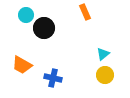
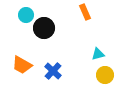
cyan triangle: moved 5 px left; rotated 24 degrees clockwise
blue cross: moved 7 px up; rotated 30 degrees clockwise
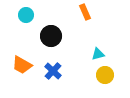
black circle: moved 7 px right, 8 px down
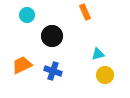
cyan circle: moved 1 px right
black circle: moved 1 px right
orange trapezoid: rotated 125 degrees clockwise
blue cross: rotated 24 degrees counterclockwise
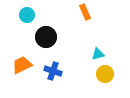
black circle: moved 6 px left, 1 px down
yellow circle: moved 1 px up
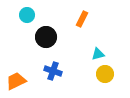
orange rectangle: moved 3 px left, 7 px down; rotated 49 degrees clockwise
orange trapezoid: moved 6 px left, 16 px down
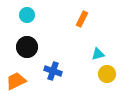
black circle: moved 19 px left, 10 px down
yellow circle: moved 2 px right
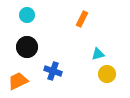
orange trapezoid: moved 2 px right
